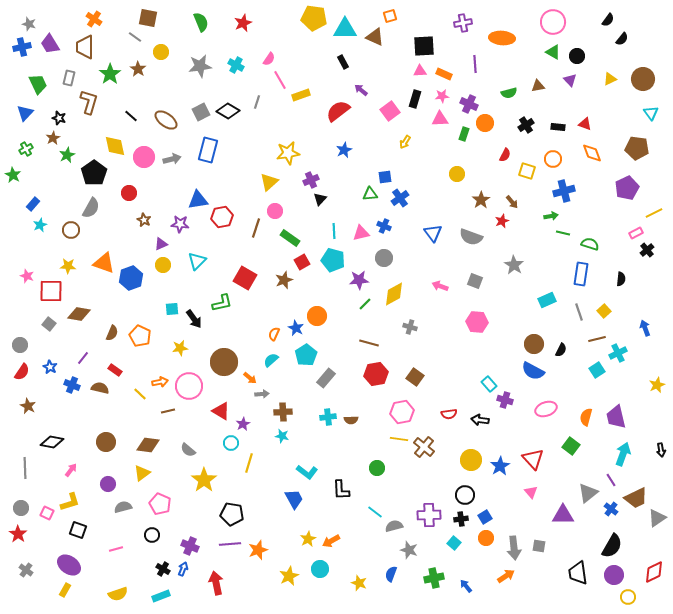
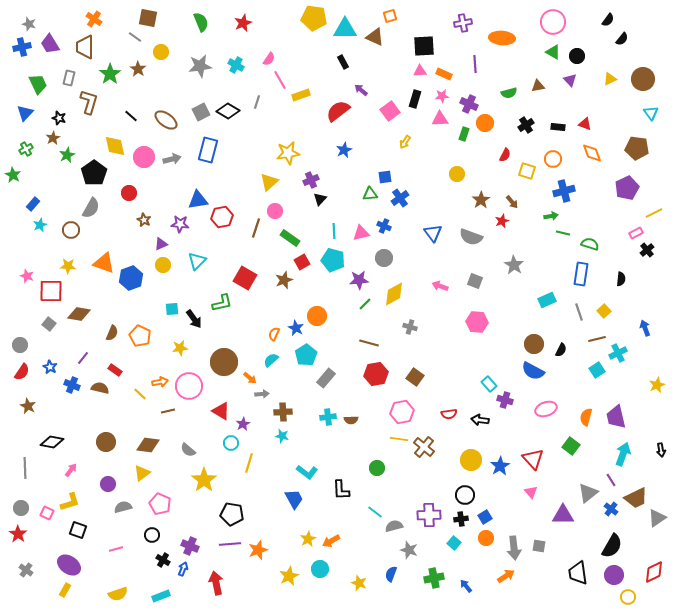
black cross at (163, 569): moved 9 px up
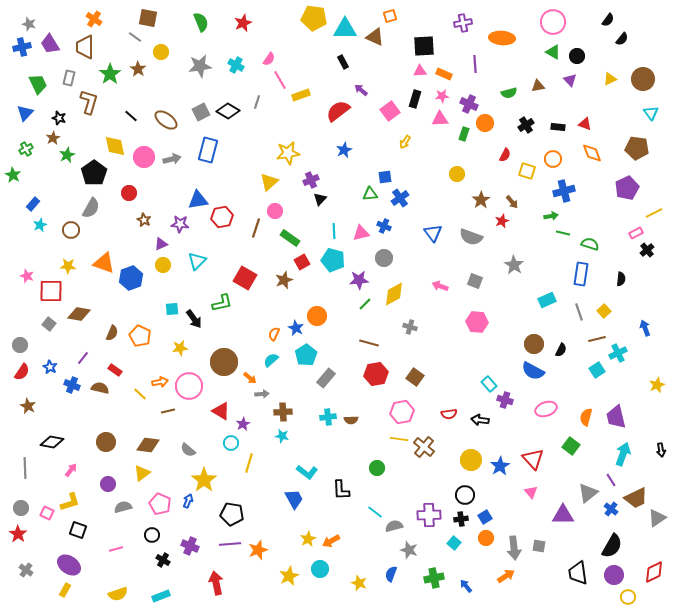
blue arrow at (183, 569): moved 5 px right, 68 px up
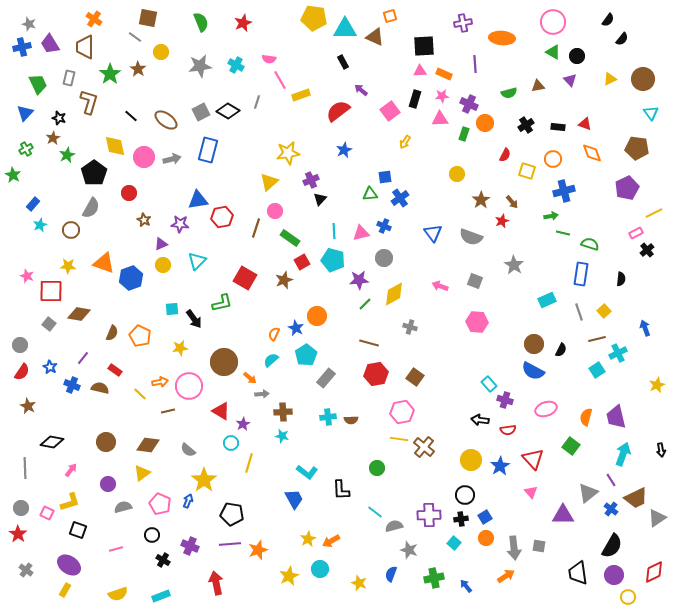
pink semicircle at (269, 59): rotated 64 degrees clockwise
red semicircle at (449, 414): moved 59 px right, 16 px down
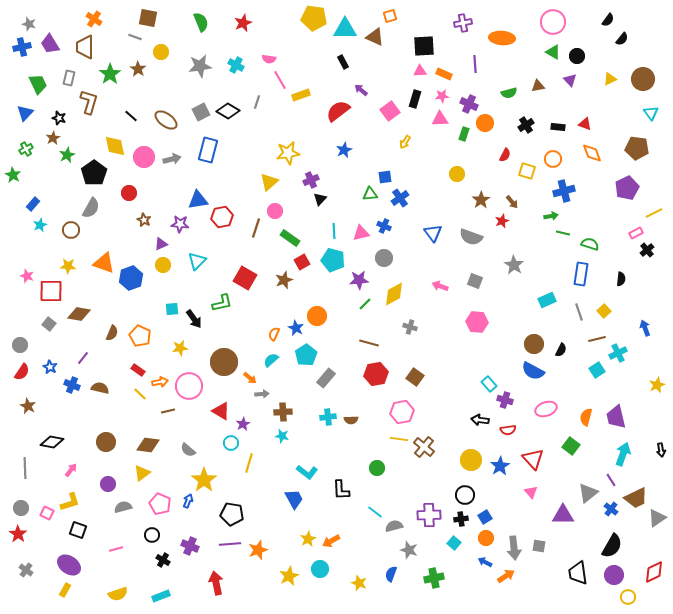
gray line at (135, 37): rotated 16 degrees counterclockwise
red rectangle at (115, 370): moved 23 px right
blue arrow at (466, 586): moved 19 px right, 24 px up; rotated 24 degrees counterclockwise
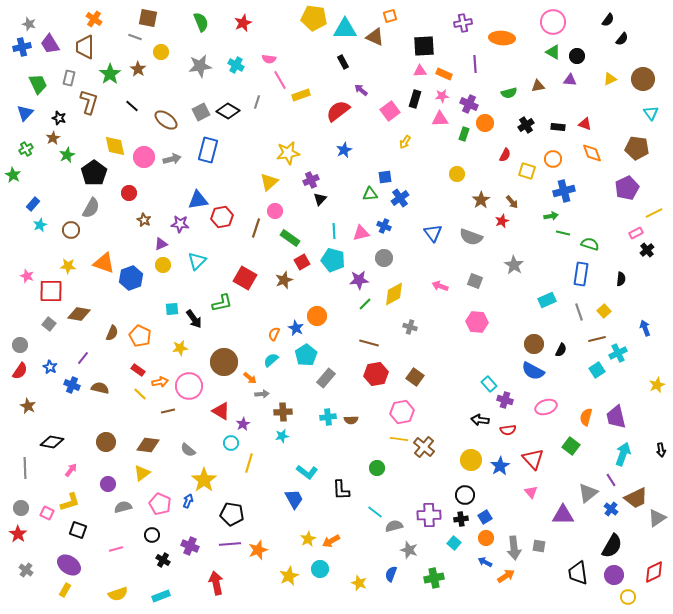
purple triangle at (570, 80): rotated 40 degrees counterclockwise
black line at (131, 116): moved 1 px right, 10 px up
red semicircle at (22, 372): moved 2 px left, 1 px up
pink ellipse at (546, 409): moved 2 px up
cyan star at (282, 436): rotated 24 degrees counterclockwise
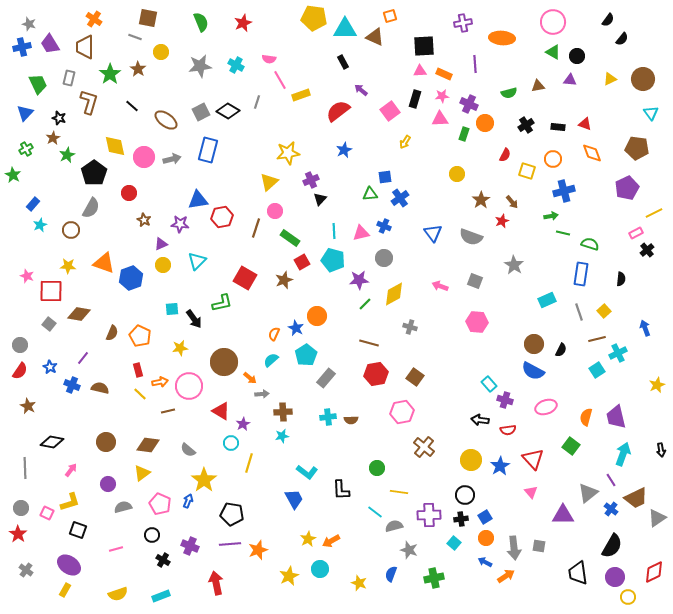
red rectangle at (138, 370): rotated 40 degrees clockwise
yellow line at (399, 439): moved 53 px down
purple circle at (614, 575): moved 1 px right, 2 px down
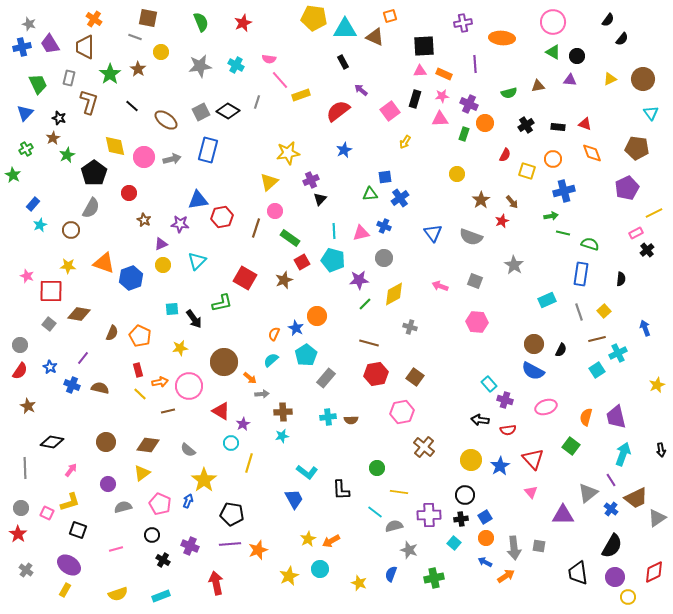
pink line at (280, 80): rotated 12 degrees counterclockwise
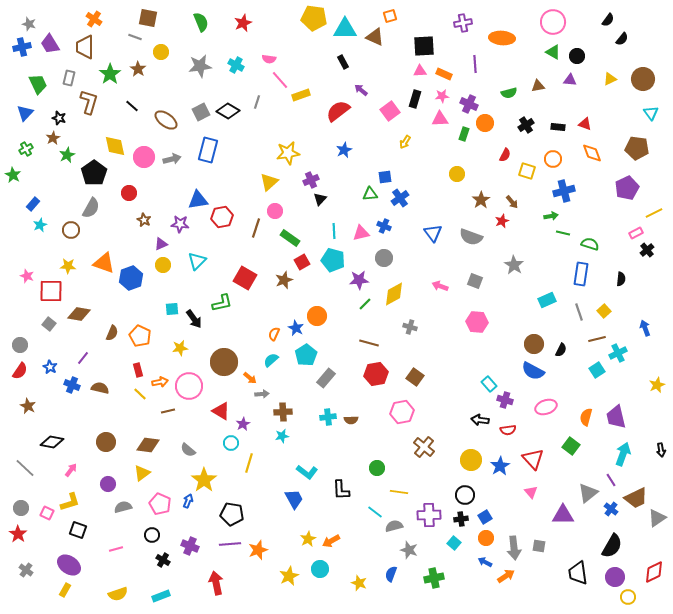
gray line at (25, 468): rotated 45 degrees counterclockwise
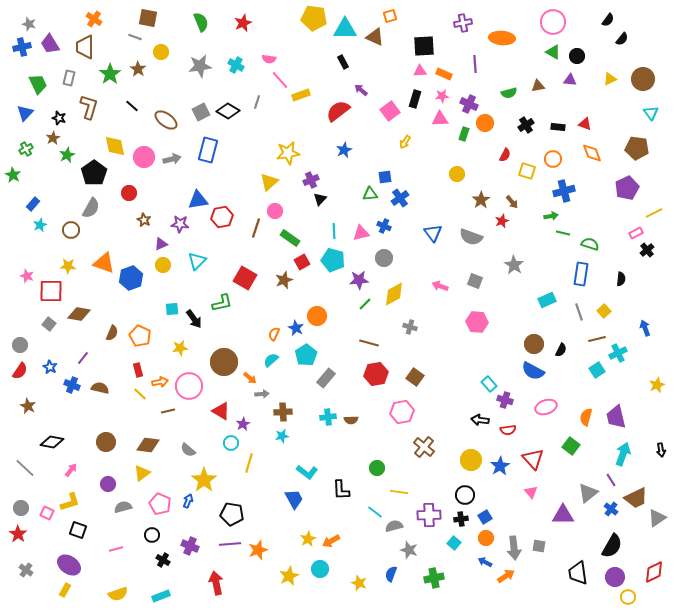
brown L-shape at (89, 102): moved 5 px down
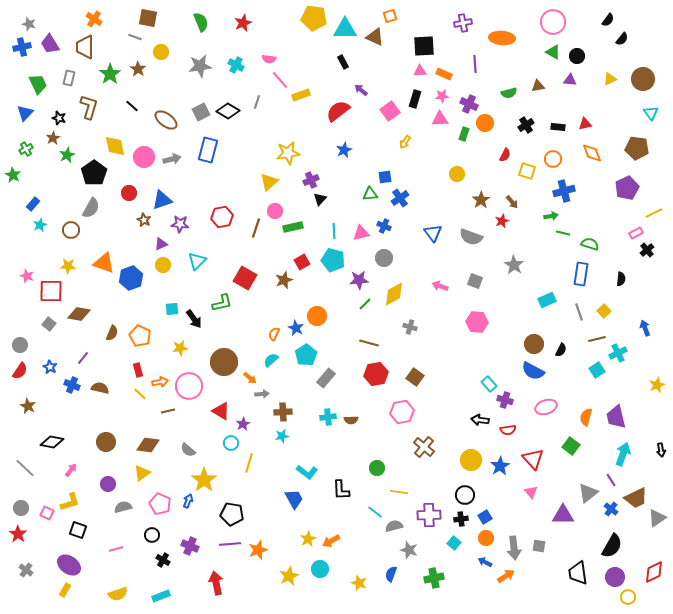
red triangle at (585, 124): rotated 32 degrees counterclockwise
blue triangle at (198, 200): moved 36 px left; rotated 10 degrees counterclockwise
green rectangle at (290, 238): moved 3 px right, 11 px up; rotated 48 degrees counterclockwise
